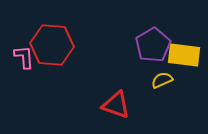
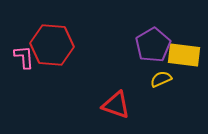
yellow semicircle: moved 1 px left, 1 px up
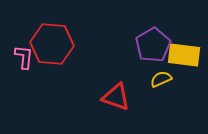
red hexagon: moved 1 px up
pink L-shape: rotated 10 degrees clockwise
red triangle: moved 8 px up
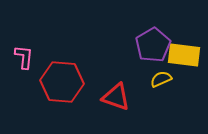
red hexagon: moved 10 px right, 38 px down
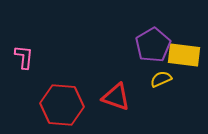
red hexagon: moved 23 px down
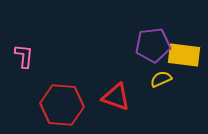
purple pentagon: rotated 24 degrees clockwise
pink L-shape: moved 1 px up
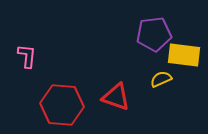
purple pentagon: moved 1 px right, 11 px up
pink L-shape: moved 3 px right
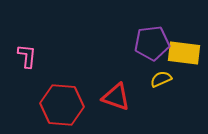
purple pentagon: moved 2 px left, 9 px down
yellow rectangle: moved 2 px up
